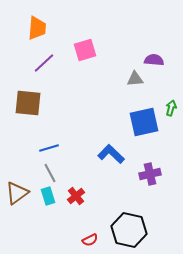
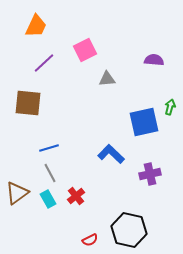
orange trapezoid: moved 1 px left, 2 px up; rotated 20 degrees clockwise
pink square: rotated 10 degrees counterclockwise
gray triangle: moved 28 px left
green arrow: moved 1 px left, 1 px up
cyan rectangle: moved 3 px down; rotated 12 degrees counterclockwise
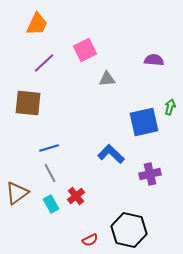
orange trapezoid: moved 1 px right, 2 px up
cyan rectangle: moved 3 px right, 5 px down
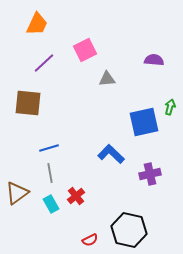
gray line: rotated 18 degrees clockwise
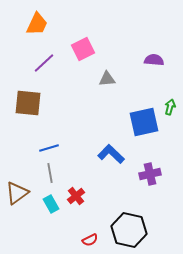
pink square: moved 2 px left, 1 px up
